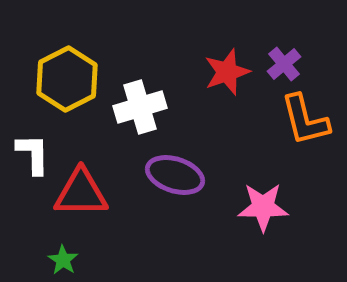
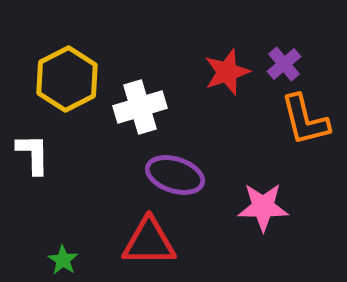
red triangle: moved 68 px right, 49 px down
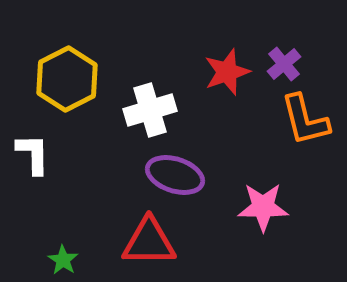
white cross: moved 10 px right, 3 px down
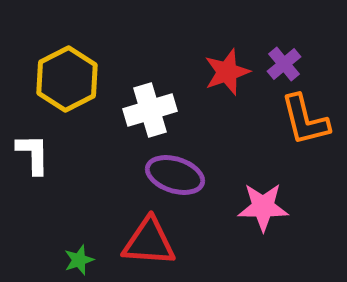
red triangle: rotated 4 degrees clockwise
green star: moved 16 px right; rotated 20 degrees clockwise
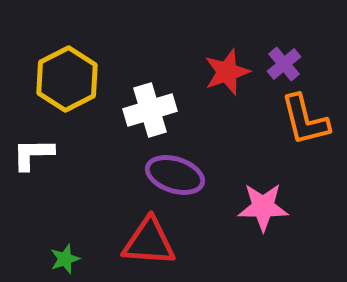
white L-shape: rotated 90 degrees counterclockwise
green star: moved 14 px left, 1 px up
